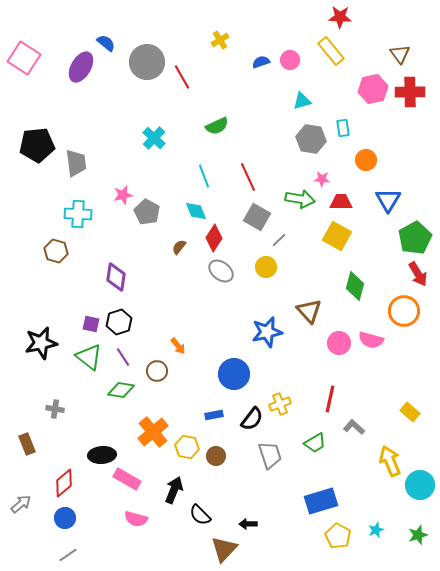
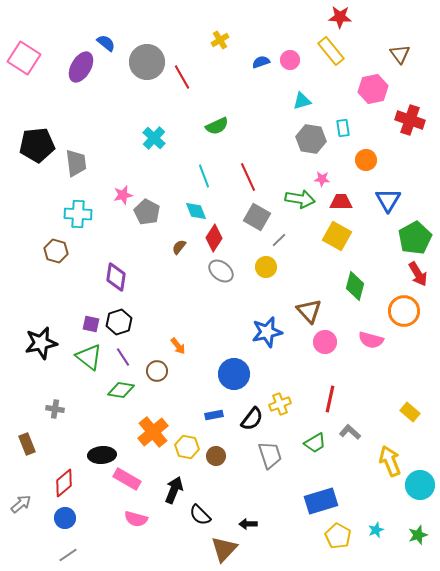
red cross at (410, 92): moved 28 px down; rotated 20 degrees clockwise
pink circle at (339, 343): moved 14 px left, 1 px up
gray L-shape at (354, 427): moved 4 px left, 5 px down
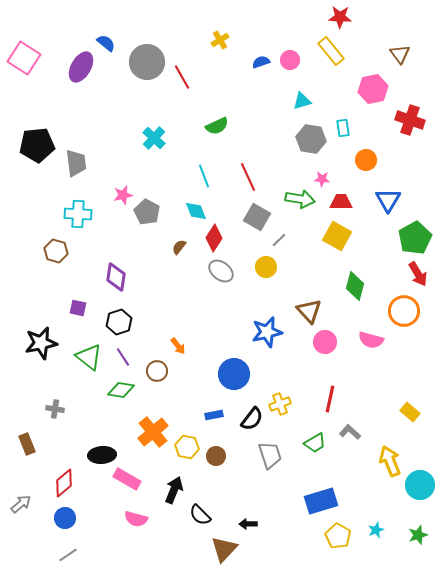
purple square at (91, 324): moved 13 px left, 16 px up
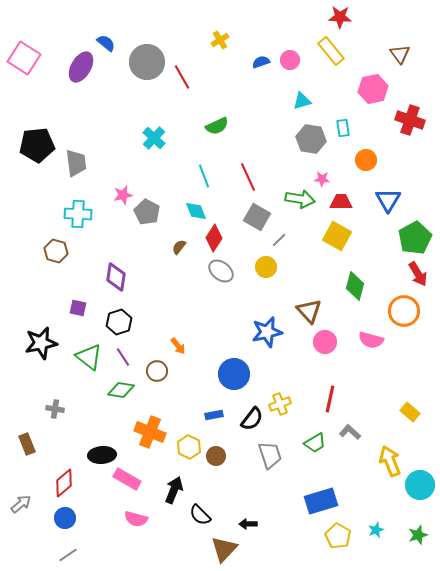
orange cross at (153, 432): moved 3 px left; rotated 28 degrees counterclockwise
yellow hexagon at (187, 447): moved 2 px right; rotated 15 degrees clockwise
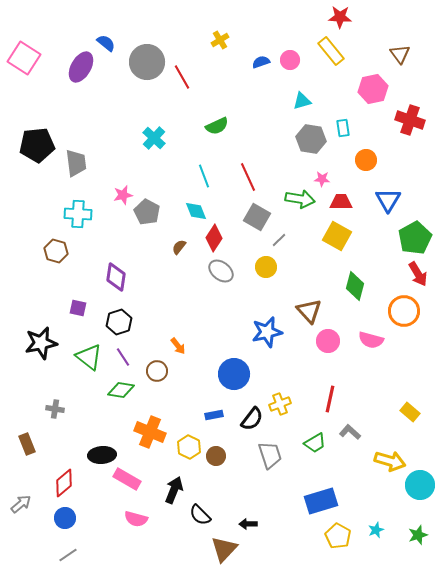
pink circle at (325, 342): moved 3 px right, 1 px up
yellow arrow at (390, 461): rotated 128 degrees clockwise
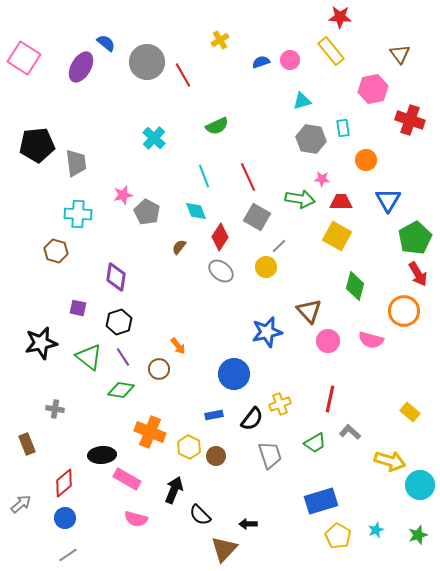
red line at (182, 77): moved 1 px right, 2 px up
red diamond at (214, 238): moved 6 px right, 1 px up
gray line at (279, 240): moved 6 px down
brown circle at (157, 371): moved 2 px right, 2 px up
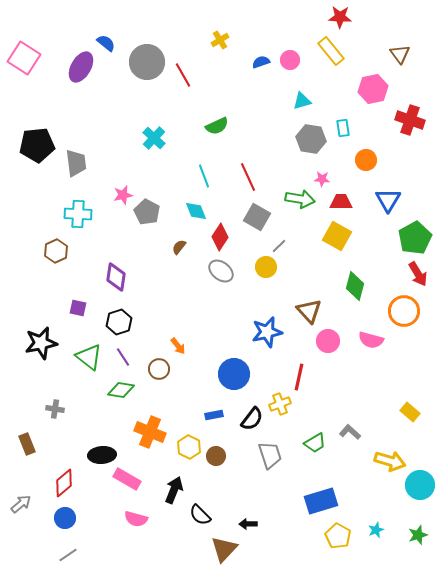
brown hexagon at (56, 251): rotated 20 degrees clockwise
red line at (330, 399): moved 31 px left, 22 px up
